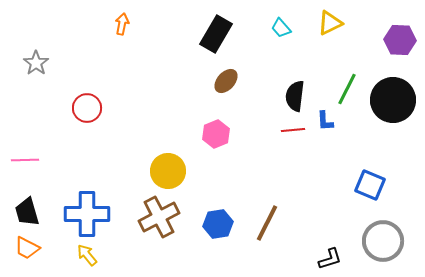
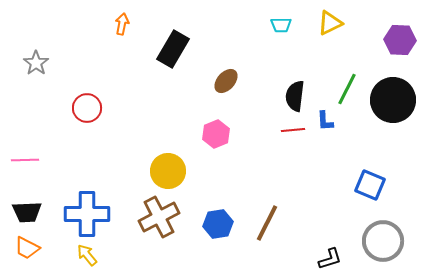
cyan trapezoid: moved 3 px up; rotated 50 degrees counterclockwise
black rectangle: moved 43 px left, 15 px down
black trapezoid: rotated 76 degrees counterclockwise
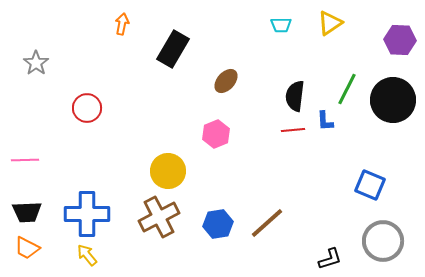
yellow triangle: rotated 8 degrees counterclockwise
brown line: rotated 21 degrees clockwise
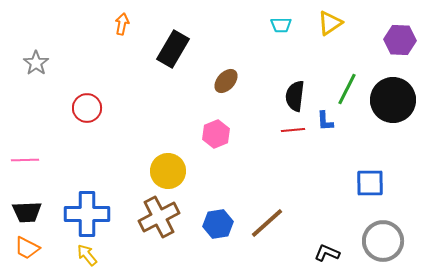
blue square: moved 2 px up; rotated 24 degrees counterclockwise
black L-shape: moved 3 px left, 6 px up; rotated 140 degrees counterclockwise
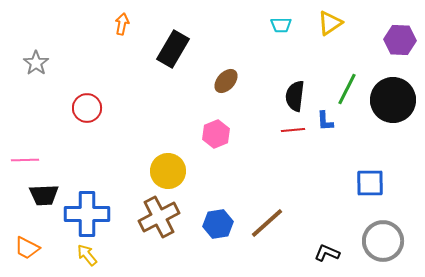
black trapezoid: moved 17 px right, 17 px up
